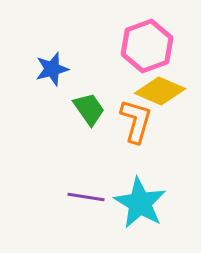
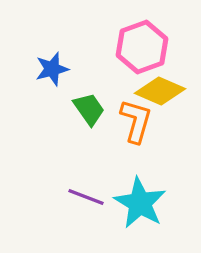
pink hexagon: moved 5 px left, 1 px down
purple line: rotated 12 degrees clockwise
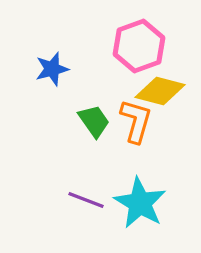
pink hexagon: moved 3 px left, 1 px up
yellow diamond: rotated 9 degrees counterclockwise
green trapezoid: moved 5 px right, 12 px down
purple line: moved 3 px down
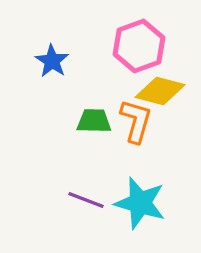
blue star: moved 8 px up; rotated 24 degrees counterclockwise
green trapezoid: rotated 54 degrees counterclockwise
cyan star: rotated 14 degrees counterclockwise
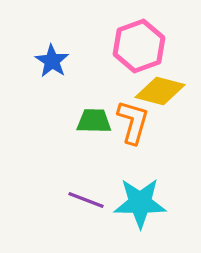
orange L-shape: moved 3 px left, 1 px down
cyan star: rotated 16 degrees counterclockwise
